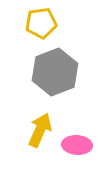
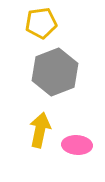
yellow arrow: rotated 12 degrees counterclockwise
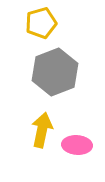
yellow pentagon: rotated 8 degrees counterclockwise
yellow arrow: moved 2 px right
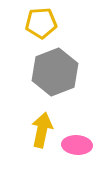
yellow pentagon: rotated 12 degrees clockwise
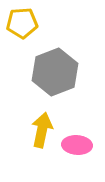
yellow pentagon: moved 19 px left
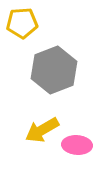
gray hexagon: moved 1 px left, 2 px up
yellow arrow: rotated 132 degrees counterclockwise
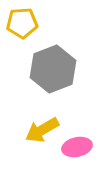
gray hexagon: moved 1 px left, 1 px up
pink ellipse: moved 2 px down; rotated 16 degrees counterclockwise
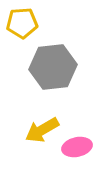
gray hexagon: moved 2 px up; rotated 15 degrees clockwise
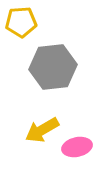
yellow pentagon: moved 1 px left, 1 px up
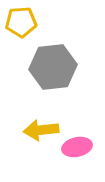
yellow arrow: moved 1 px left; rotated 24 degrees clockwise
